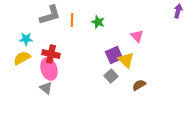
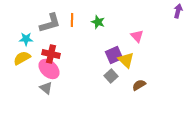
gray L-shape: moved 8 px down
pink ellipse: rotated 30 degrees counterclockwise
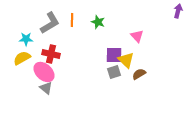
gray L-shape: rotated 15 degrees counterclockwise
purple square: rotated 24 degrees clockwise
pink ellipse: moved 5 px left, 3 px down
gray square: moved 3 px right, 4 px up; rotated 24 degrees clockwise
brown semicircle: moved 11 px up
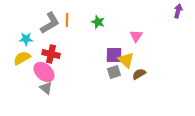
orange line: moved 5 px left
pink triangle: moved 1 px left; rotated 16 degrees clockwise
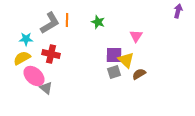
pink ellipse: moved 10 px left, 4 px down
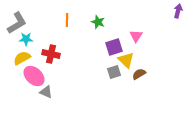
gray L-shape: moved 33 px left
purple square: moved 8 px up; rotated 18 degrees counterclockwise
gray triangle: moved 4 px down; rotated 16 degrees counterclockwise
